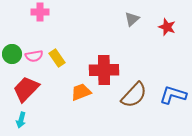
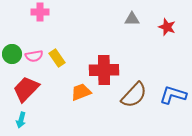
gray triangle: rotated 42 degrees clockwise
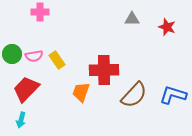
yellow rectangle: moved 2 px down
orange trapezoid: rotated 50 degrees counterclockwise
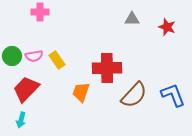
green circle: moved 2 px down
red cross: moved 3 px right, 2 px up
blue L-shape: rotated 52 degrees clockwise
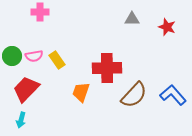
blue L-shape: rotated 20 degrees counterclockwise
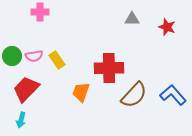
red cross: moved 2 px right
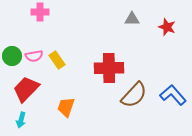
orange trapezoid: moved 15 px left, 15 px down
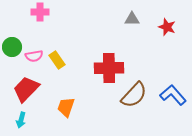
green circle: moved 9 px up
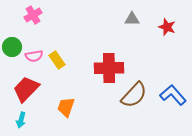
pink cross: moved 7 px left, 3 px down; rotated 30 degrees counterclockwise
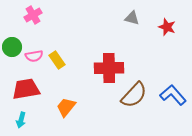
gray triangle: moved 1 px up; rotated 14 degrees clockwise
red trapezoid: rotated 36 degrees clockwise
orange trapezoid: rotated 20 degrees clockwise
